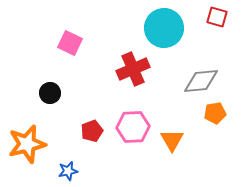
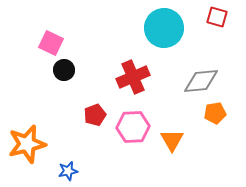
pink square: moved 19 px left
red cross: moved 8 px down
black circle: moved 14 px right, 23 px up
red pentagon: moved 3 px right, 16 px up
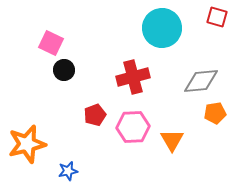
cyan circle: moved 2 px left
red cross: rotated 8 degrees clockwise
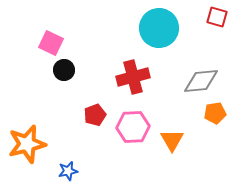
cyan circle: moved 3 px left
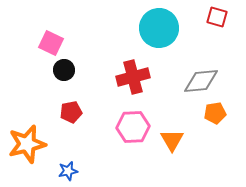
red pentagon: moved 24 px left, 3 px up; rotated 10 degrees clockwise
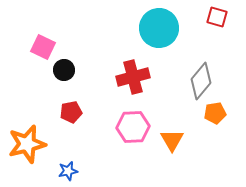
pink square: moved 8 px left, 4 px down
gray diamond: rotated 45 degrees counterclockwise
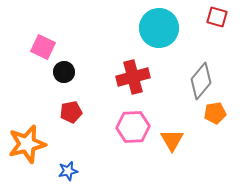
black circle: moved 2 px down
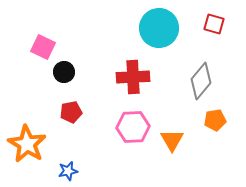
red square: moved 3 px left, 7 px down
red cross: rotated 12 degrees clockwise
orange pentagon: moved 7 px down
orange star: rotated 27 degrees counterclockwise
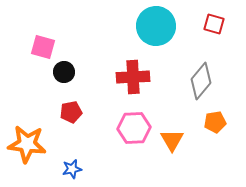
cyan circle: moved 3 px left, 2 px up
pink square: rotated 10 degrees counterclockwise
orange pentagon: moved 2 px down
pink hexagon: moved 1 px right, 1 px down
orange star: rotated 24 degrees counterclockwise
blue star: moved 4 px right, 2 px up
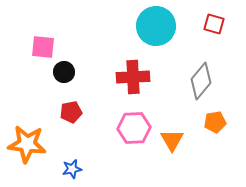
pink square: rotated 10 degrees counterclockwise
